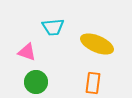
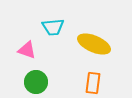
yellow ellipse: moved 3 px left
pink triangle: moved 2 px up
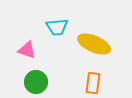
cyan trapezoid: moved 4 px right
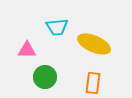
pink triangle: rotated 18 degrees counterclockwise
green circle: moved 9 px right, 5 px up
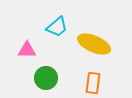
cyan trapezoid: rotated 35 degrees counterclockwise
green circle: moved 1 px right, 1 px down
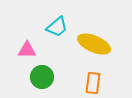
green circle: moved 4 px left, 1 px up
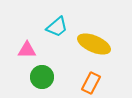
orange rectangle: moved 2 px left; rotated 20 degrees clockwise
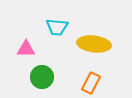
cyan trapezoid: rotated 45 degrees clockwise
yellow ellipse: rotated 16 degrees counterclockwise
pink triangle: moved 1 px left, 1 px up
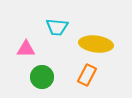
yellow ellipse: moved 2 px right
orange rectangle: moved 4 px left, 8 px up
